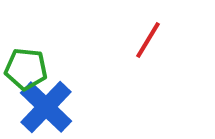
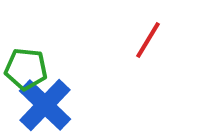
blue cross: moved 1 px left, 2 px up
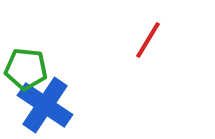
blue cross: rotated 10 degrees counterclockwise
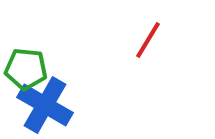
blue cross: rotated 4 degrees counterclockwise
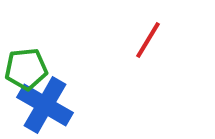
green pentagon: rotated 12 degrees counterclockwise
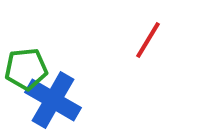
blue cross: moved 8 px right, 5 px up
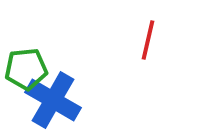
red line: rotated 18 degrees counterclockwise
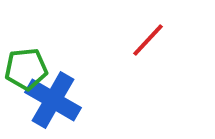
red line: rotated 30 degrees clockwise
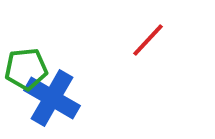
blue cross: moved 1 px left, 2 px up
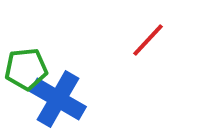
blue cross: moved 6 px right, 1 px down
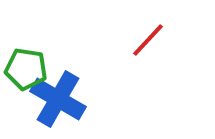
green pentagon: rotated 15 degrees clockwise
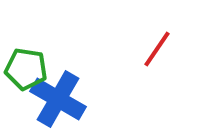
red line: moved 9 px right, 9 px down; rotated 9 degrees counterclockwise
